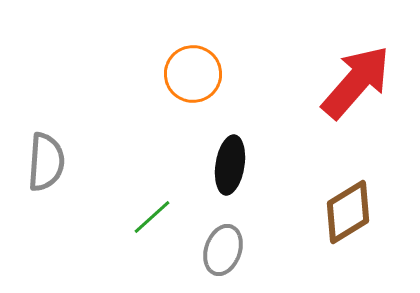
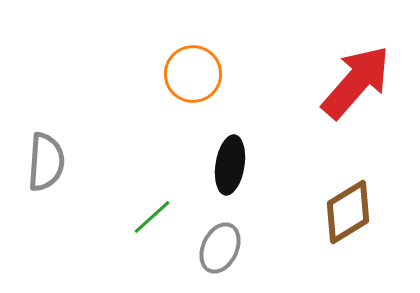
gray ellipse: moved 3 px left, 2 px up; rotated 6 degrees clockwise
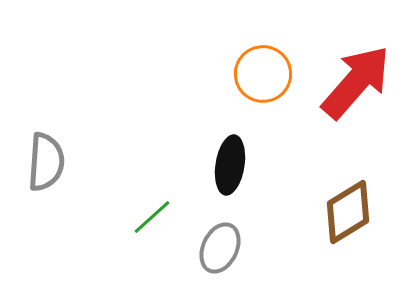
orange circle: moved 70 px right
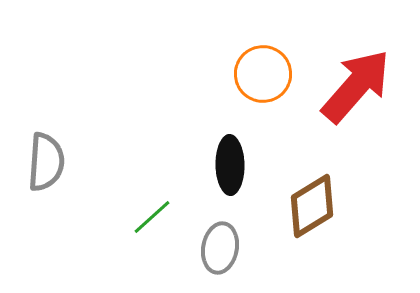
red arrow: moved 4 px down
black ellipse: rotated 10 degrees counterclockwise
brown diamond: moved 36 px left, 6 px up
gray ellipse: rotated 15 degrees counterclockwise
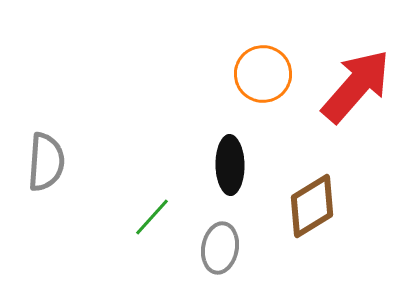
green line: rotated 6 degrees counterclockwise
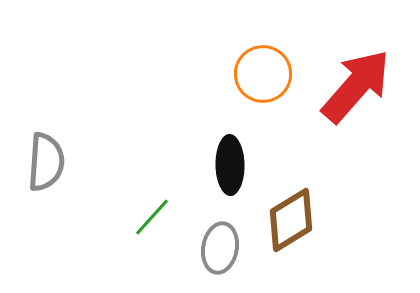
brown diamond: moved 21 px left, 14 px down
